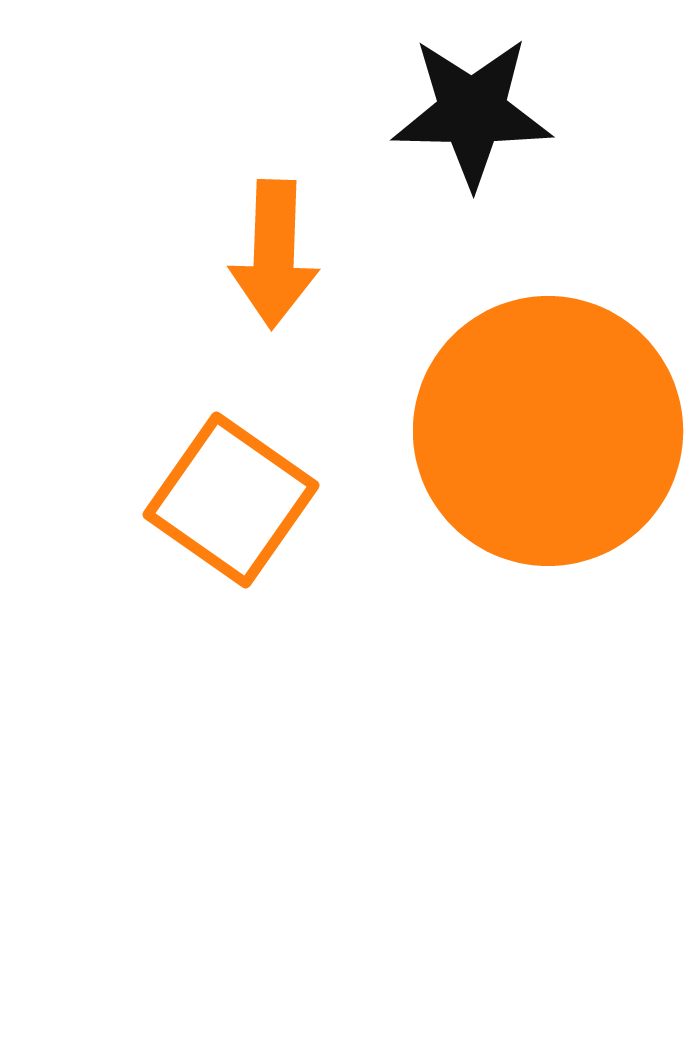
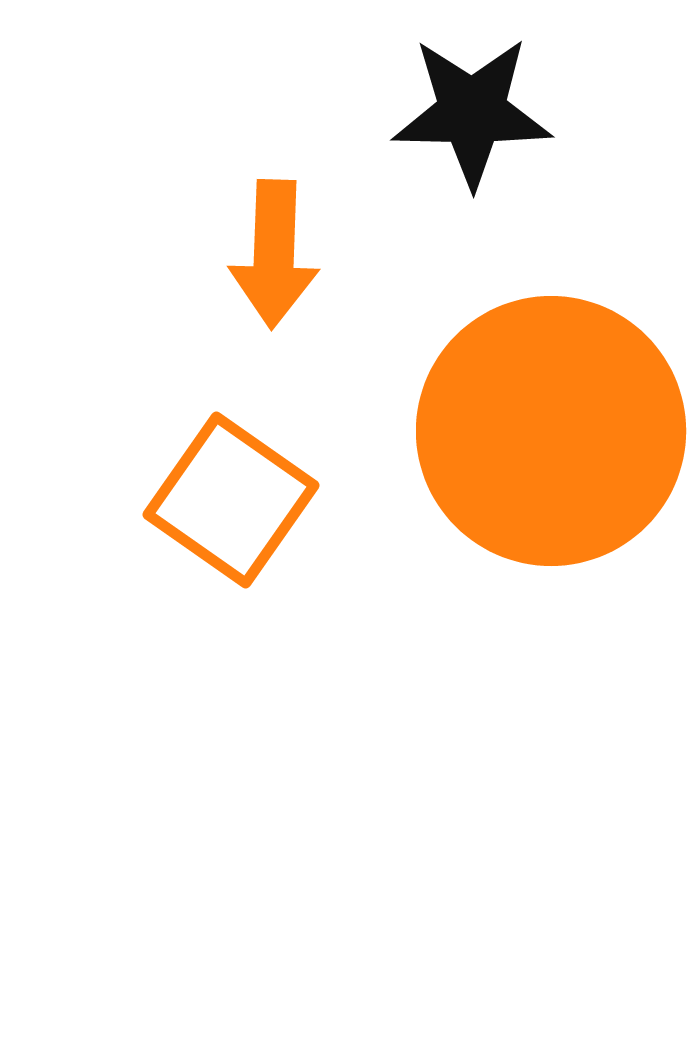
orange circle: moved 3 px right
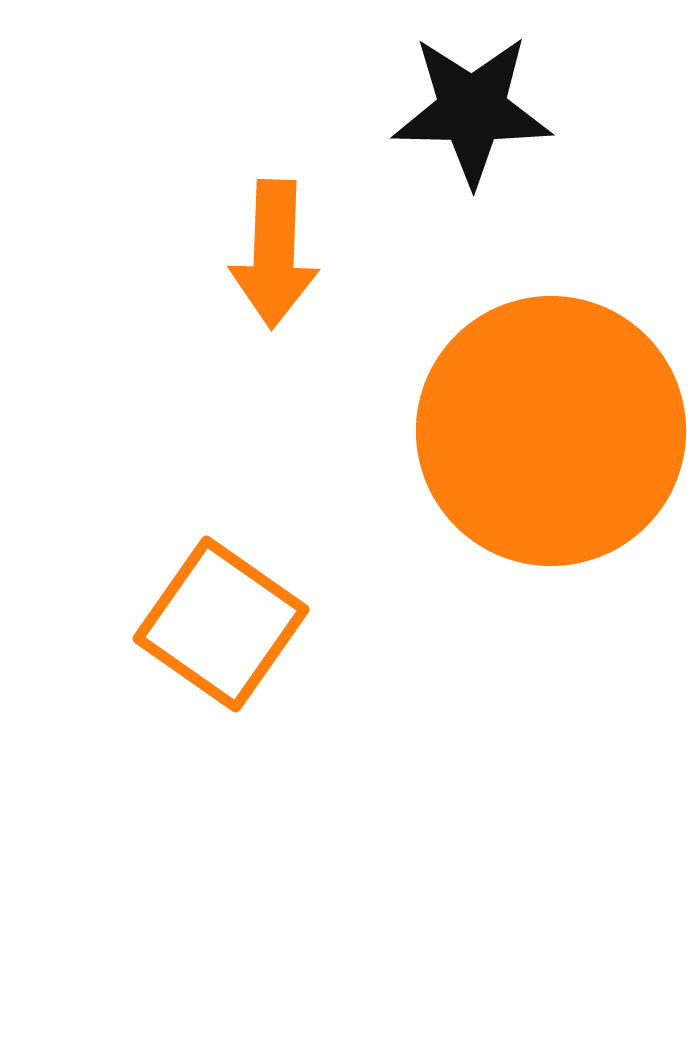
black star: moved 2 px up
orange square: moved 10 px left, 124 px down
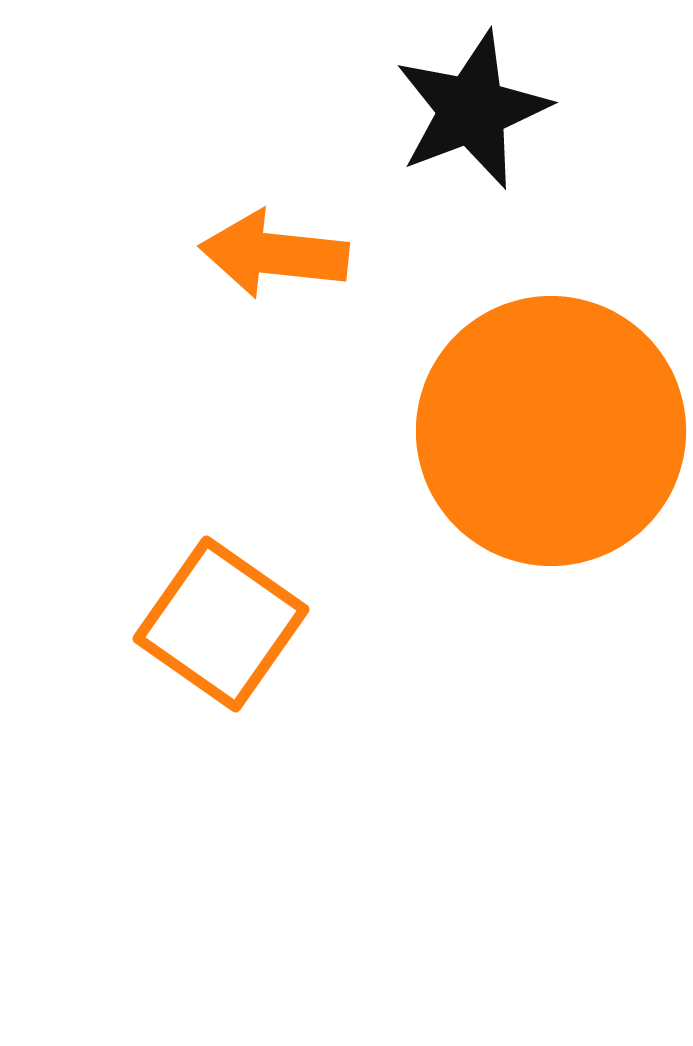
black star: rotated 22 degrees counterclockwise
orange arrow: rotated 94 degrees clockwise
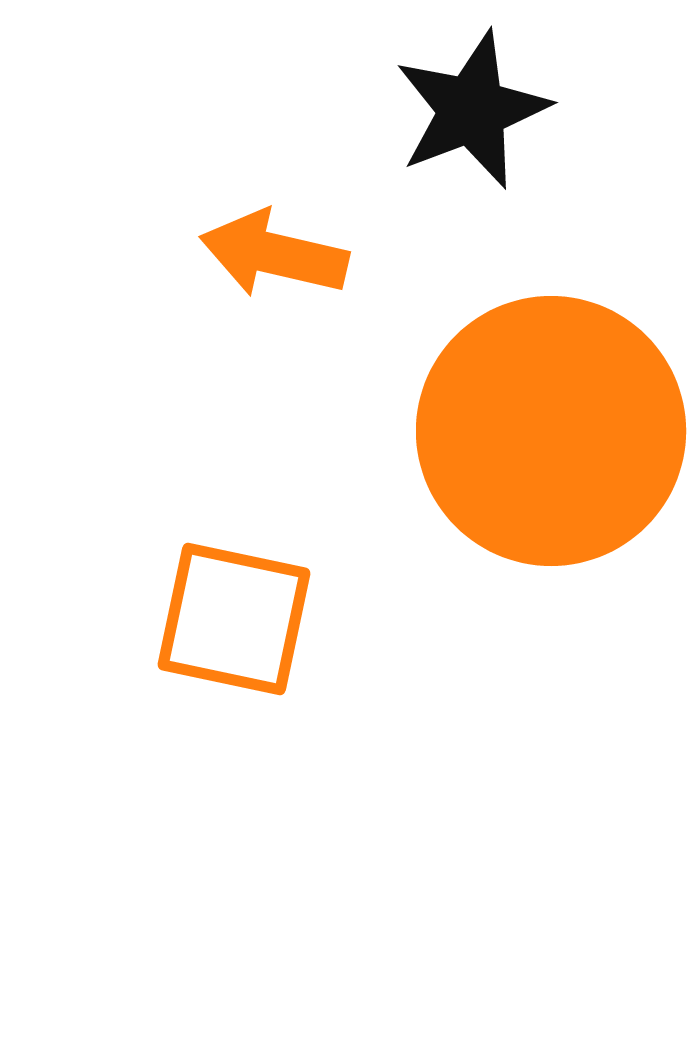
orange arrow: rotated 7 degrees clockwise
orange square: moved 13 px right, 5 px up; rotated 23 degrees counterclockwise
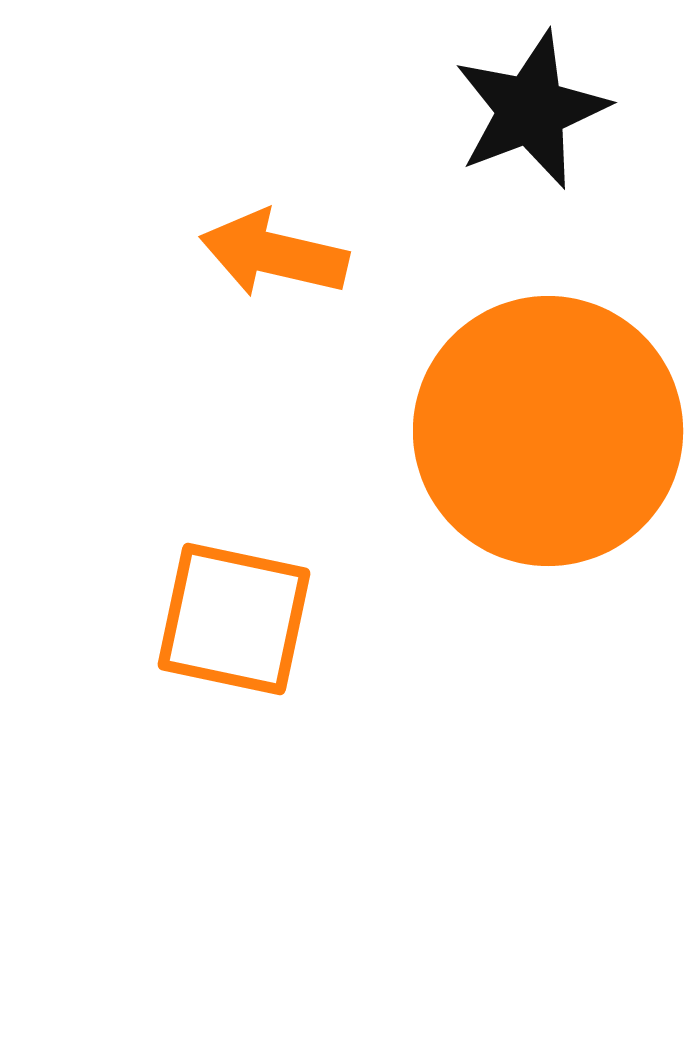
black star: moved 59 px right
orange circle: moved 3 px left
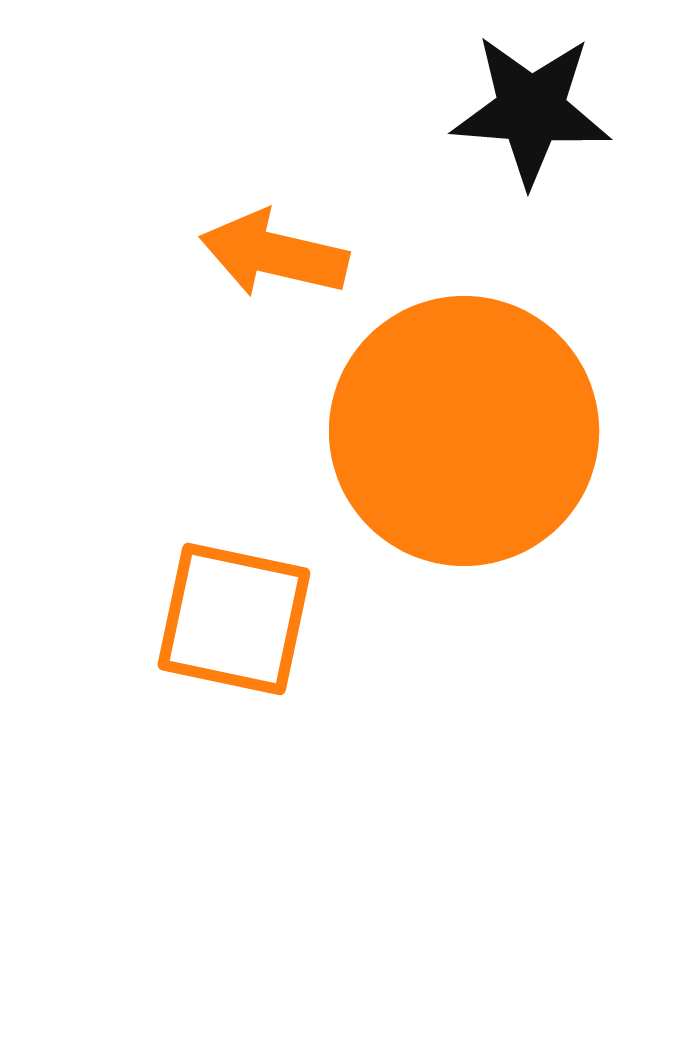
black star: rotated 25 degrees clockwise
orange circle: moved 84 px left
